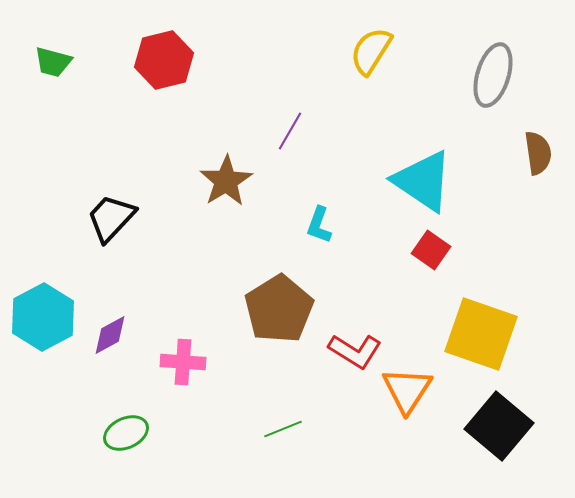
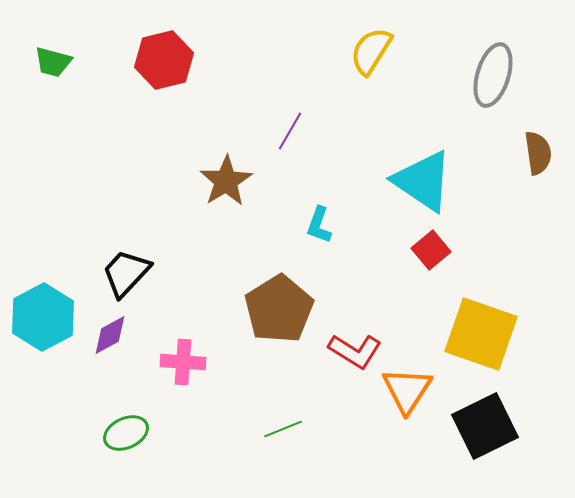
black trapezoid: moved 15 px right, 55 px down
red square: rotated 15 degrees clockwise
black square: moved 14 px left; rotated 24 degrees clockwise
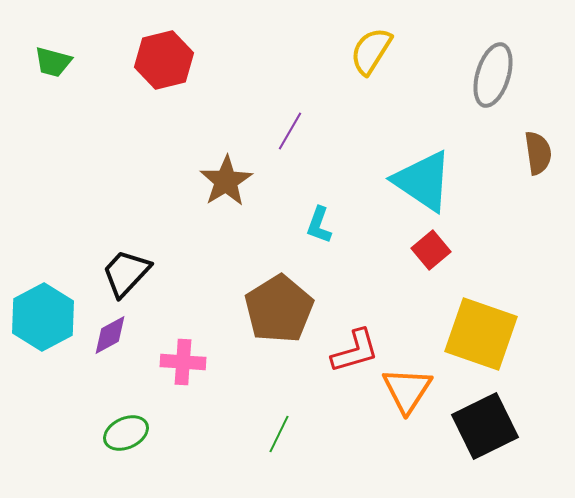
red L-shape: rotated 48 degrees counterclockwise
green line: moved 4 px left, 5 px down; rotated 42 degrees counterclockwise
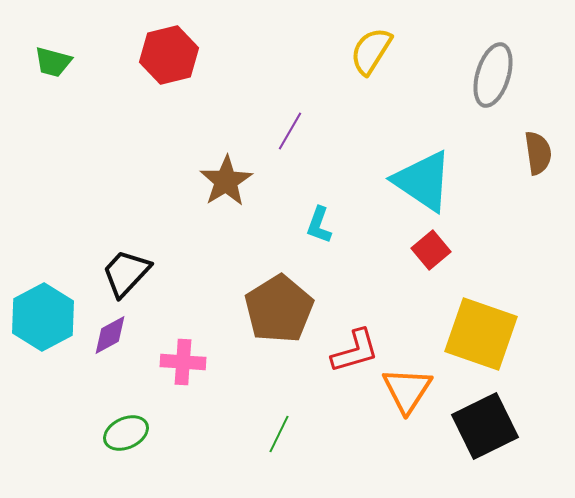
red hexagon: moved 5 px right, 5 px up
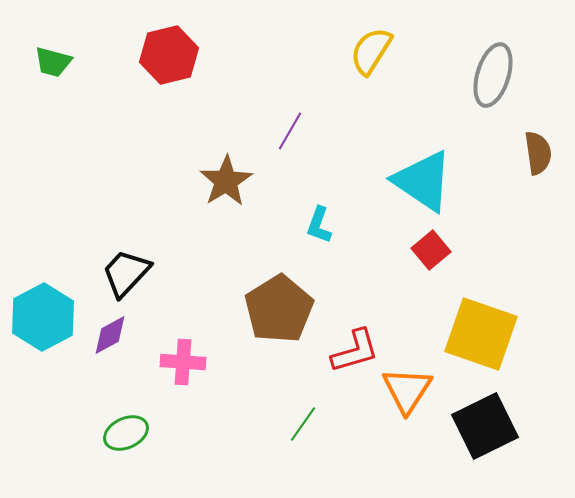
green line: moved 24 px right, 10 px up; rotated 9 degrees clockwise
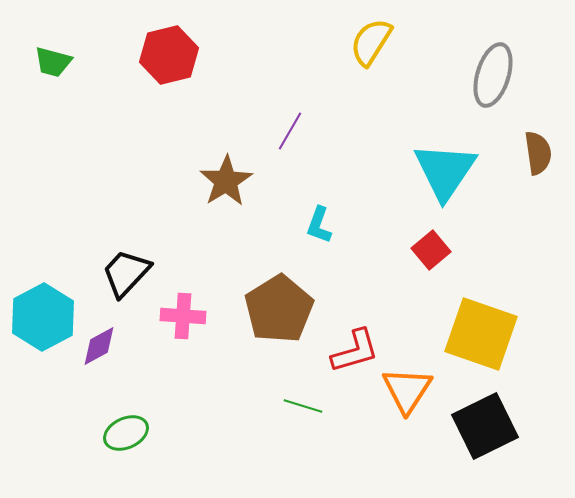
yellow semicircle: moved 9 px up
cyan triangle: moved 22 px right, 10 px up; rotated 30 degrees clockwise
purple diamond: moved 11 px left, 11 px down
pink cross: moved 46 px up
green line: moved 18 px up; rotated 72 degrees clockwise
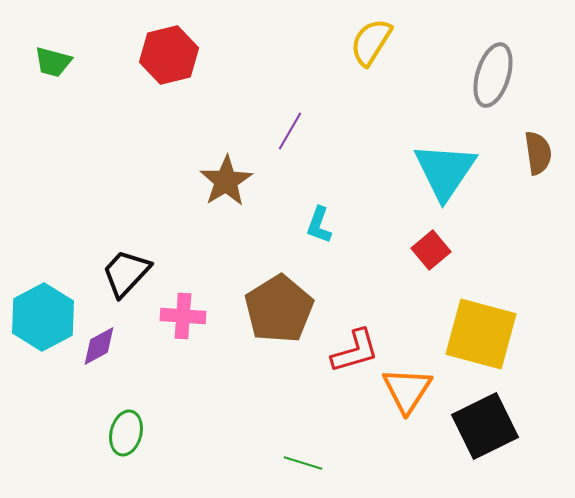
yellow square: rotated 4 degrees counterclockwise
green line: moved 57 px down
green ellipse: rotated 51 degrees counterclockwise
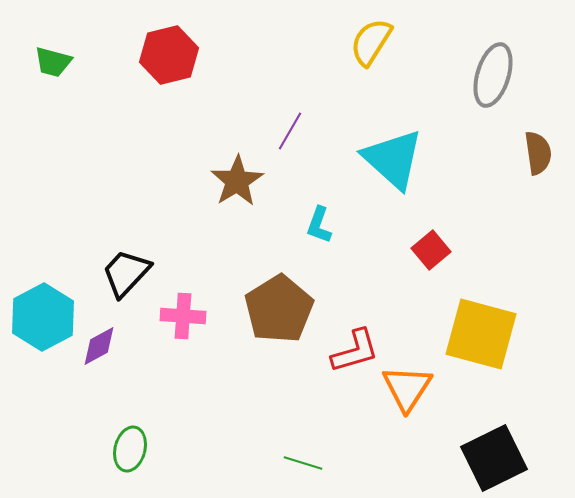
cyan triangle: moved 52 px left, 12 px up; rotated 22 degrees counterclockwise
brown star: moved 11 px right
orange triangle: moved 2 px up
black square: moved 9 px right, 32 px down
green ellipse: moved 4 px right, 16 px down
